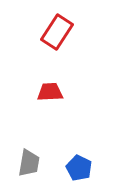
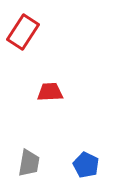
red rectangle: moved 34 px left
blue pentagon: moved 7 px right, 3 px up
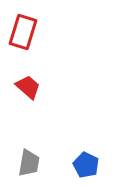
red rectangle: rotated 16 degrees counterclockwise
red trapezoid: moved 22 px left, 5 px up; rotated 44 degrees clockwise
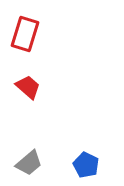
red rectangle: moved 2 px right, 2 px down
gray trapezoid: rotated 40 degrees clockwise
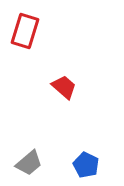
red rectangle: moved 3 px up
red trapezoid: moved 36 px right
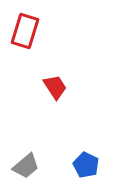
red trapezoid: moved 9 px left; rotated 16 degrees clockwise
gray trapezoid: moved 3 px left, 3 px down
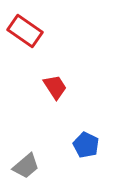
red rectangle: rotated 72 degrees counterclockwise
blue pentagon: moved 20 px up
